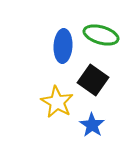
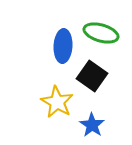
green ellipse: moved 2 px up
black square: moved 1 px left, 4 px up
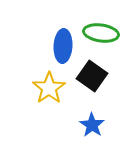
green ellipse: rotated 8 degrees counterclockwise
yellow star: moved 8 px left, 14 px up; rotated 8 degrees clockwise
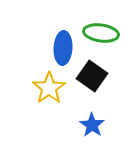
blue ellipse: moved 2 px down
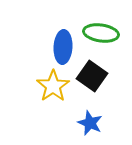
blue ellipse: moved 1 px up
yellow star: moved 4 px right, 2 px up
blue star: moved 2 px left, 2 px up; rotated 10 degrees counterclockwise
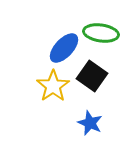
blue ellipse: moved 1 px right, 1 px down; rotated 40 degrees clockwise
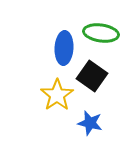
blue ellipse: rotated 40 degrees counterclockwise
yellow star: moved 4 px right, 9 px down
blue star: rotated 10 degrees counterclockwise
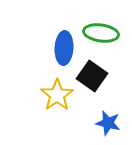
blue star: moved 18 px right
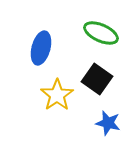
green ellipse: rotated 16 degrees clockwise
blue ellipse: moved 23 px left; rotated 12 degrees clockwise
black square: moved 5 px right, 3 px down
